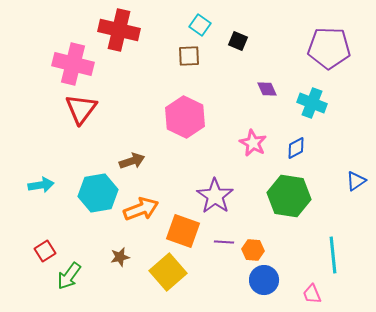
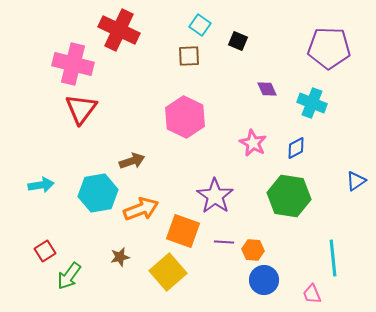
red cross: rotated 12 degrees clockwise
cyan line: moved 3 px down
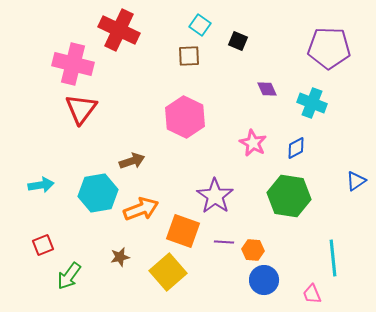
red square: moved 2 px left, 6 px up; rotated 10 degrees clockwise
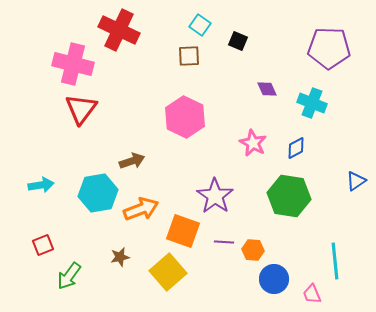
cyan line: moved 2 px right, 3 px down
blue circle: moved 10 px right, 1 px up
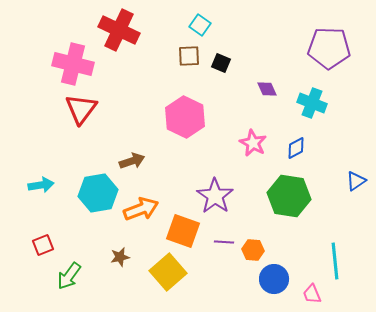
black square: moved 17 px left, 22 px down
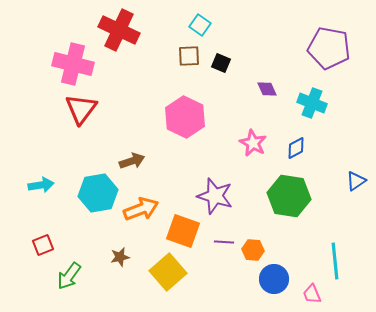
purple pentagon: rotated 9 degrees clockwise
purple star: rotated 18 degrees counterclockwise
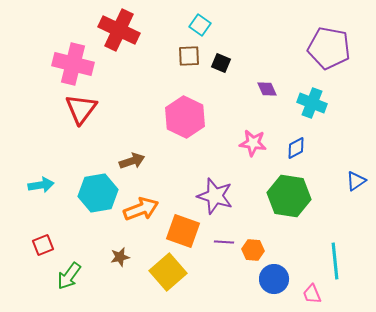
pink star: rotated 20 degrees counterclockwise
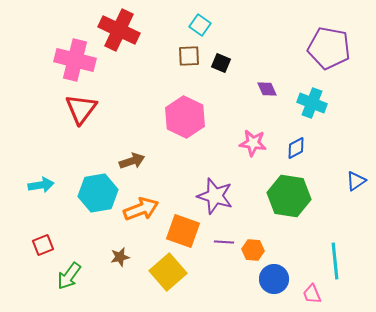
pink cross: moved 2 px right, 4 px up
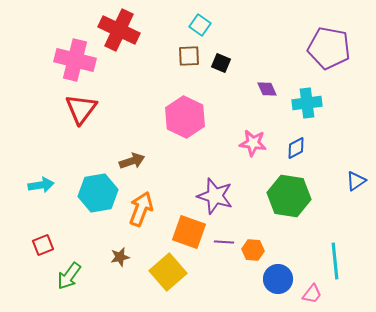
cyan cross: moved 5 px left; rotated 28 degrees counterclockwise
orange arrow: rotated 48 degrees counterclockwise
orange square: moved 6 px right, 1 px down
blue circle: moved 4 px right
pink trapezoid: rotated 120 degrees counterclockwise
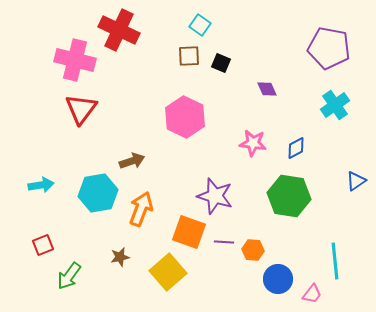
cyan cross: moved 28 px right, 2 px down; rotated 28 degrees counterclockwise
